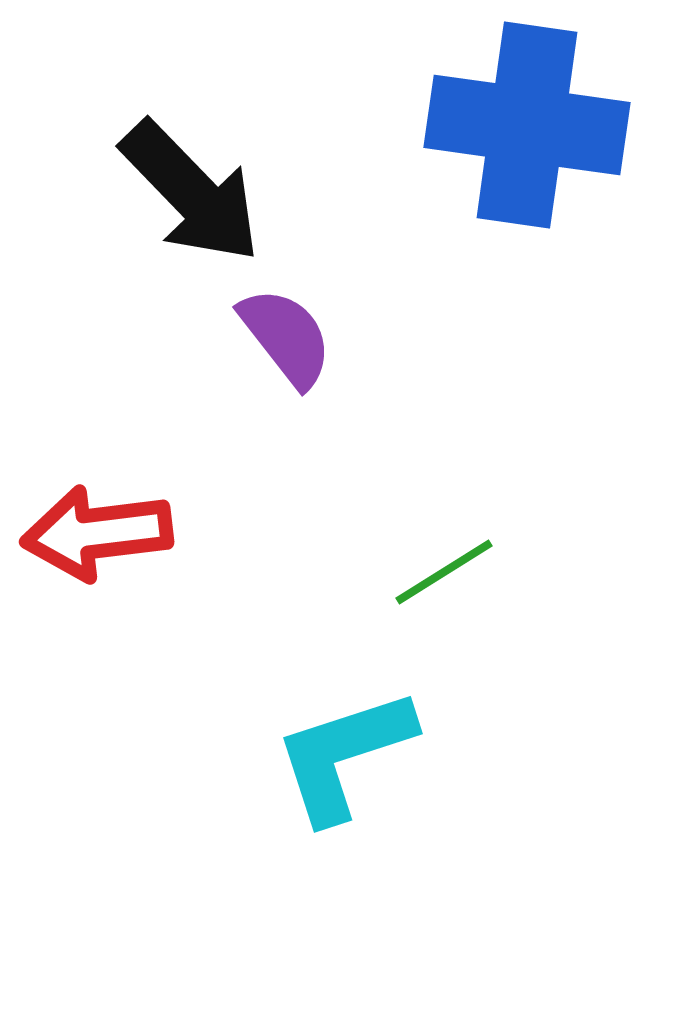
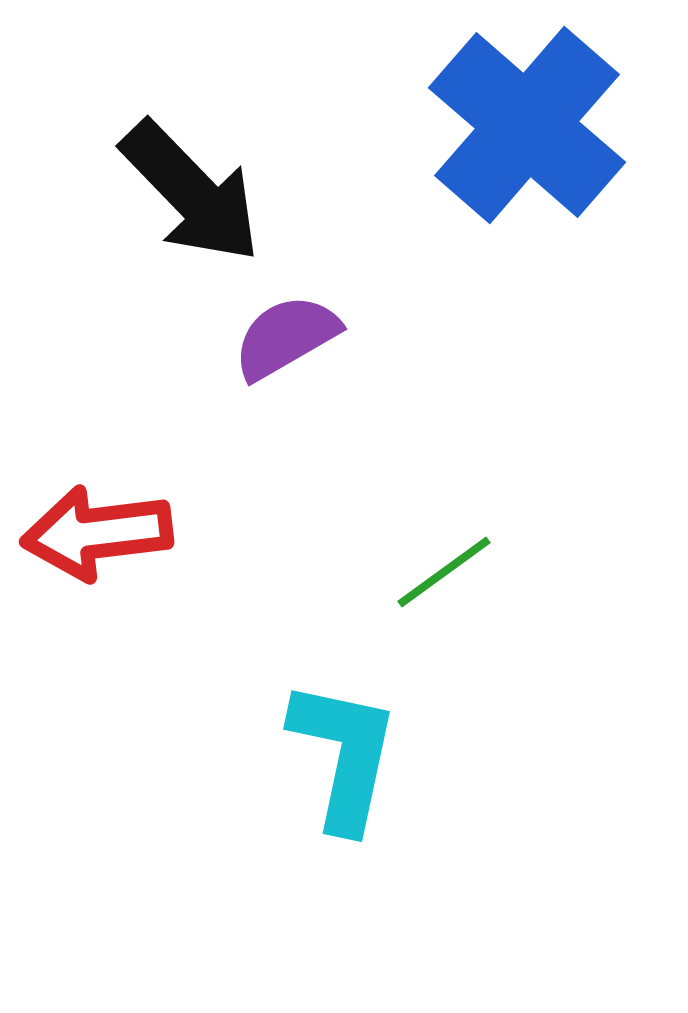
blue cross: rotated 33 degrees clockwise
purple semicircle: rotated 82 degrees counterclockwise
green line: rotated 4 degrees counterclockwise
cyan L-shape: rotated 120 degrees clockwise
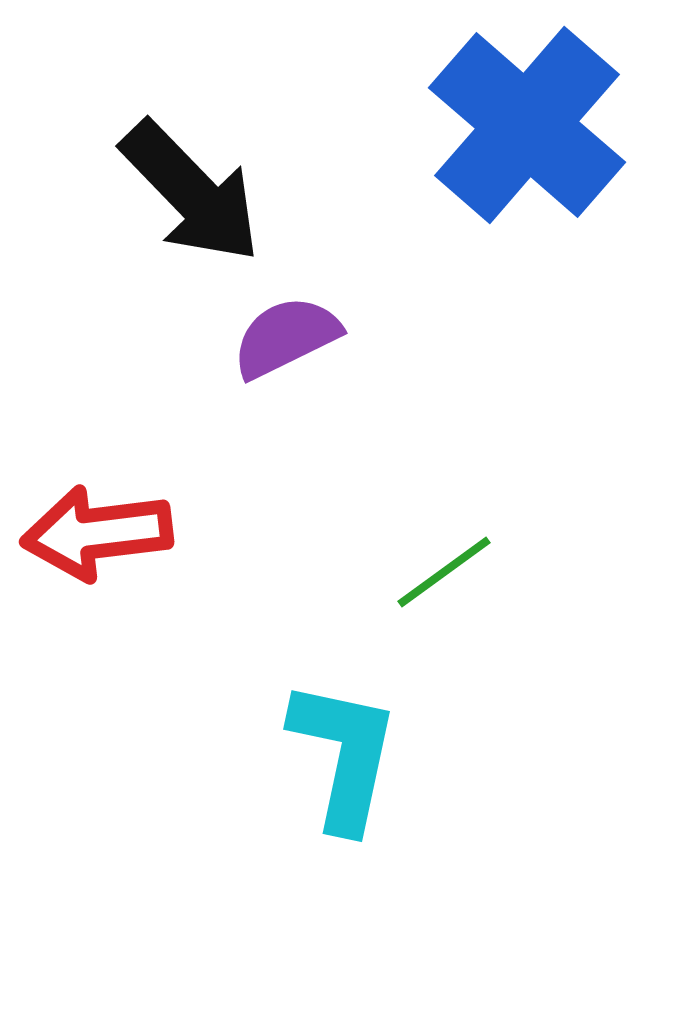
purple semicircle: rotated 4 degrees clockwise
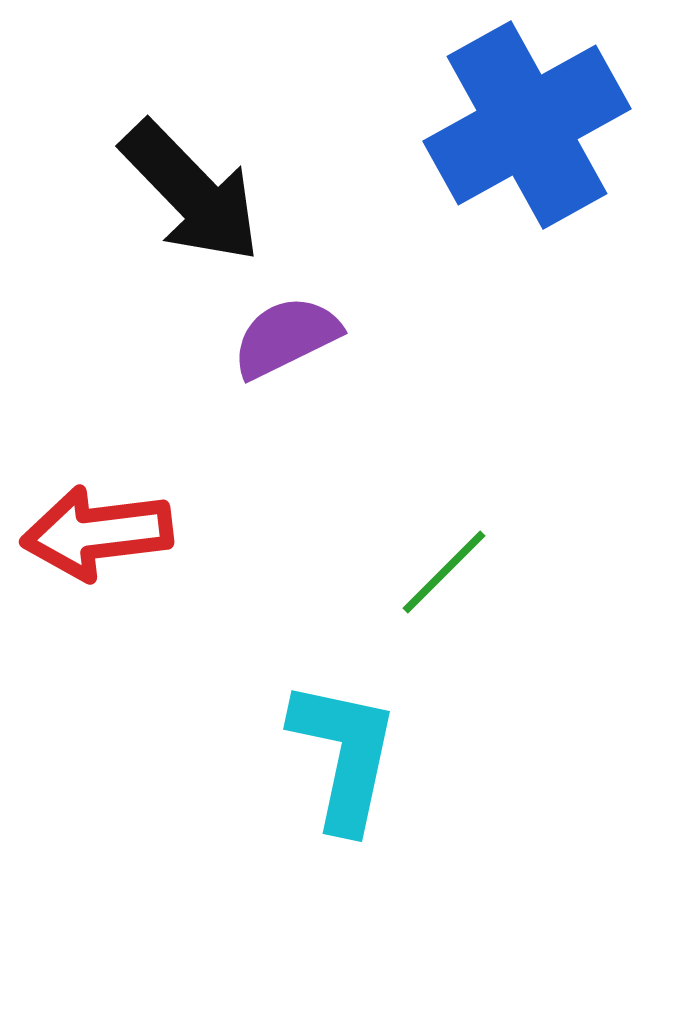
blue cross: rotated 20 degrees clockwise
green line: rotated 9 degrees counterclockwise
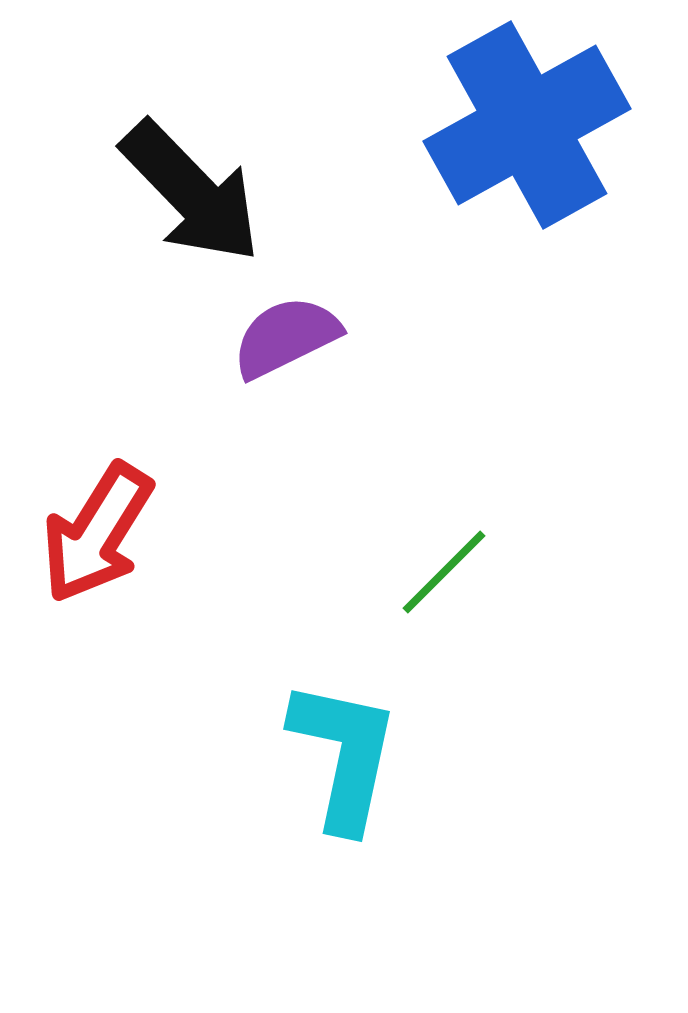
red arrow: rotated 51 degrees counterclockwise
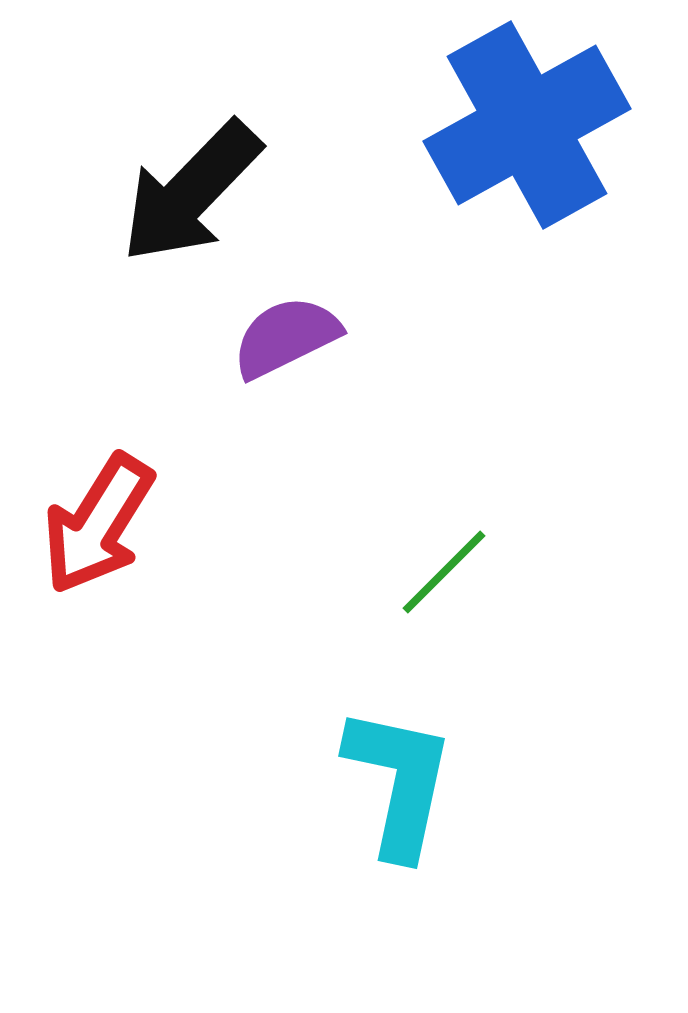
black arrow: rotated 88 degrees clockwise
red arrow: moved 1 px right, 9 px up
cyan L-shape: moved 55 px right, 27 px down
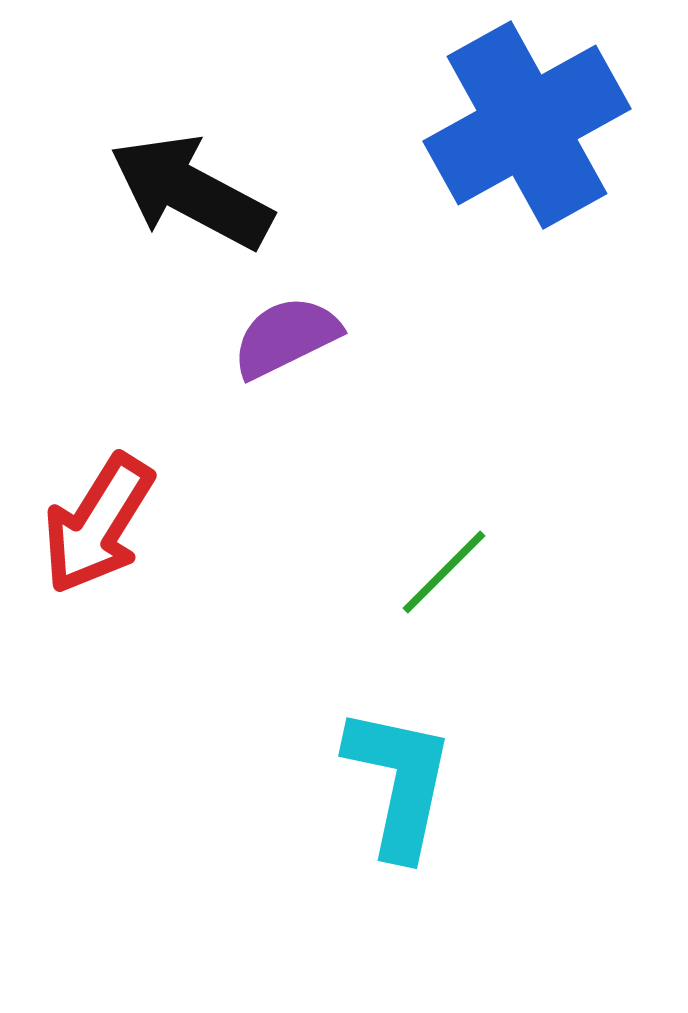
black arrow: rotated 74 degrees clockwise
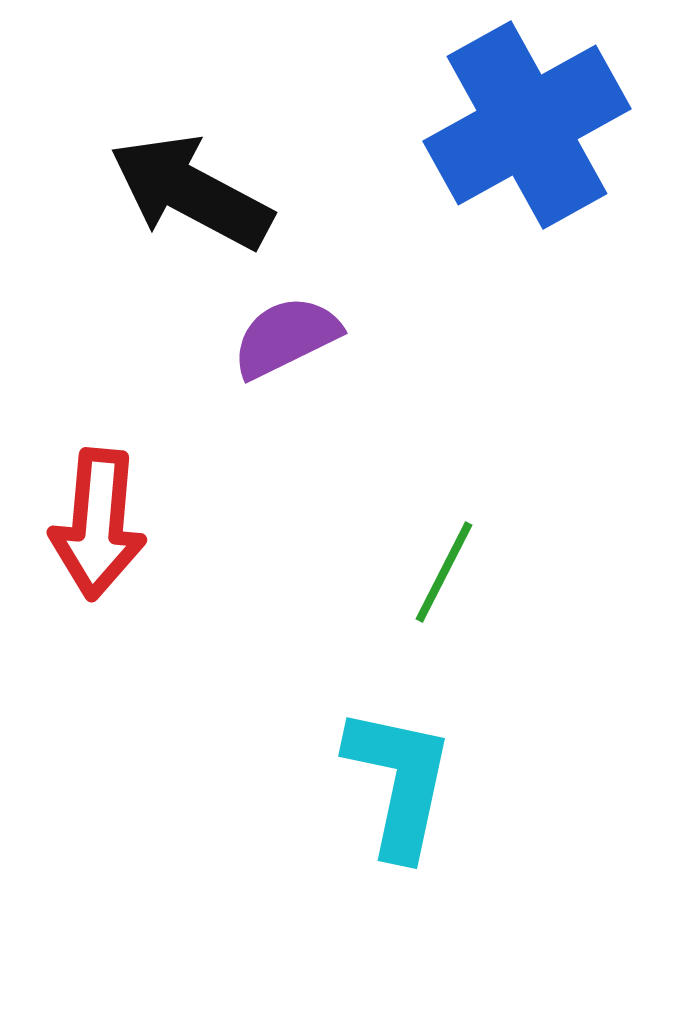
red arrow: rotated 27 degrees counterclockwise
green line: rotated 18 degrees counterclockwise
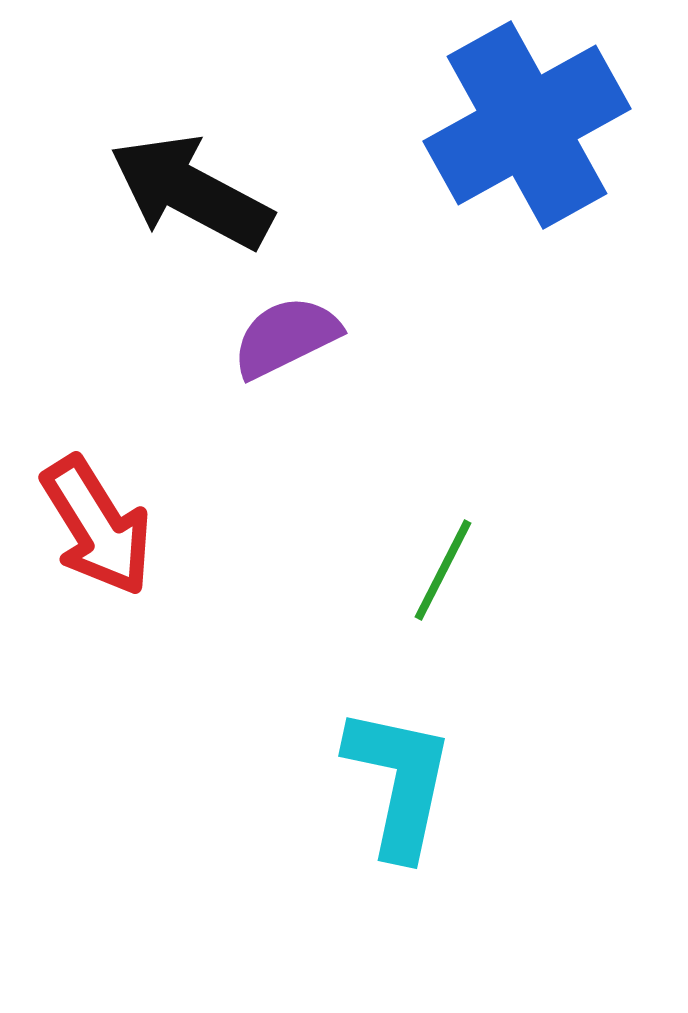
red arrow: moved 1 px left, 2 px down; rotated 37 degrees counterclockwise
green line: moved 1 px left, 2 px up
